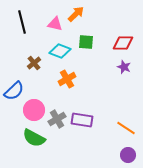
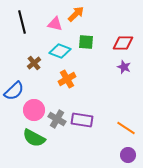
gray cross: rotated 30 degrees counterclockwise
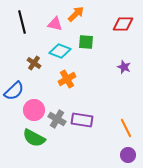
red diamond: moved 19 px up
brown cross: rotated 16 degrees counterclockwise
orange line: rotated 30 degrees clockwise
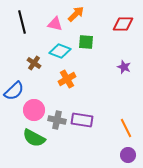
gray cross: moved 1 px down; rotated 18 degrees counterclockwise
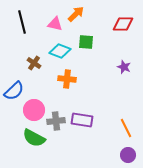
orange cross: rotated 36 degrees clockwise
gray cross: moved 1 px left, 1 px down; rotated 18 degrees counterclockwise
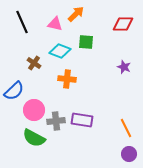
black line: rotated 10 degrees counterclockwise
purple circle: moved 1 px right, 1 px up
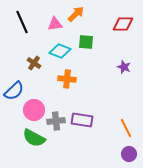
pink triangle: rotated 21 degrees counterclockwise
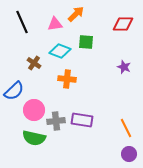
green semicircle: rotated 15 degrees counterclockwise
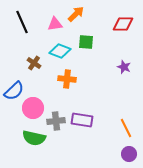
pink circle: moved 1 px left, 2 px up
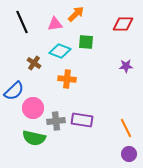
purple star: moved 2 px right, 1 px up; rotated 24 degrees counterclockwise
